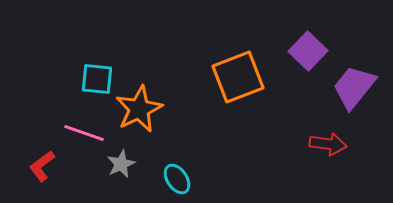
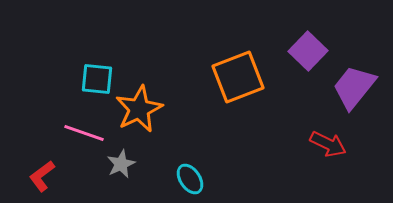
red arrow: rotated 18 degrees clockwise
red L-shape: moved 10 px down
cyan ellipse: moved 13 px right
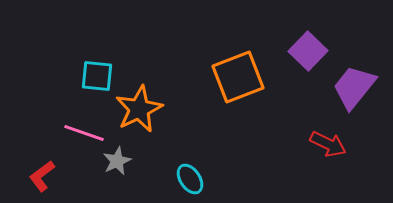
cyan square: moved 3 px up
gray star: moved 4 px left, 3 px up
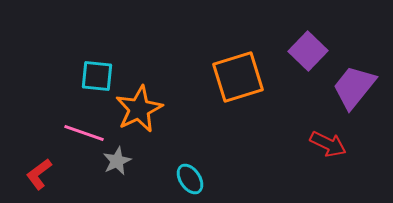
orange square: rotated 4 degrees clockwise
red L-shape: moved 3 px left, 2 px up
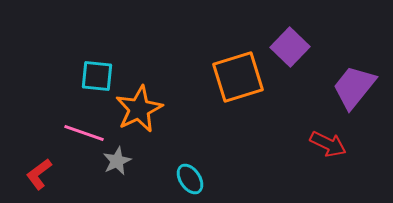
purple square: moved 18 px left, 4 px up
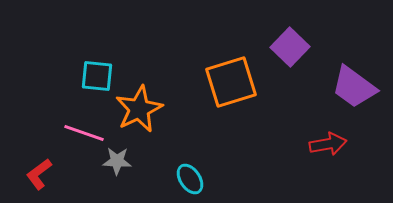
orange square: moved 7 px left, 5 px down
purple trapezoid: rotated 93 degrees counterclockwise
red arrow: rotated 36 degrees counterclockwise
gray star: rotated 28 degrees clockwise
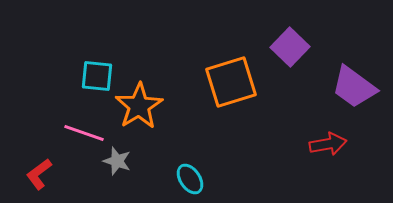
orange star: moved 3 px up; rotated 6 degrees counterclockwise
gray star: rotated 16 degrees clockwise
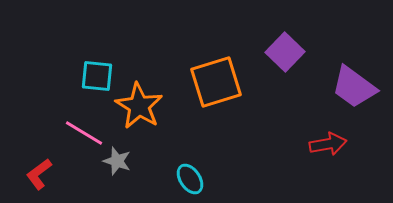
purple square: moved 5 px left, 5 px down
orange square: moved 15 px left
orange star: rotated 9 degrees counterclockwise
pink line: rotated 12 degrees clockwise
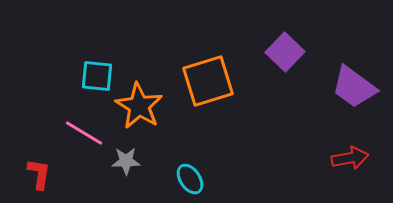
orange square: moved 8 px left, 1 px up
red arrow: moved 22 px right, 14 px down
gray star: moved 9 px right; rotated 20 degrees counterclockwise
red L-shape: rotated 136 degrees clockwise
